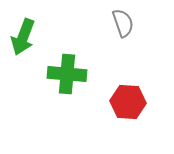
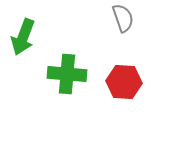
gray semicircle: moved 5 px up
red hexagon: moved 4 px left, 20 px up
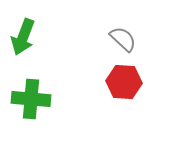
gray semicircle: moved 21 px down; rotated 28 degrees counterclockwise
green cross: moved 36 px left, 25 px down
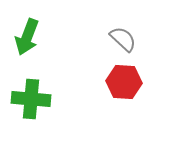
green arrow: moved 4 px right
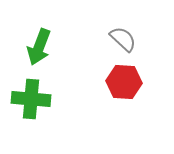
green arrow: moved 12 px right, 10 px down
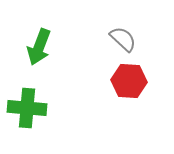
red hexagon: moved 5 px right, 1 px up
green cross: moved 4 px left, 9 px down
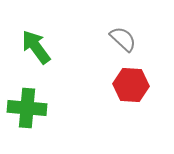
green arrow: moved 3 px left; rotated 123 degrees clockwise
red hexagon: moved 2 px right, 4 px down
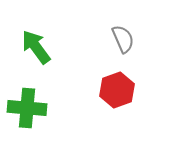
gray semicircle: rotated 24 degrees clockwise
red hexagon: moved 14 px left, 5 px down; rotated 24 degrees counterclockwise
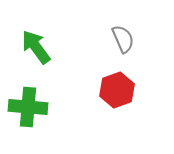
green cross: moved 1 px right, 1 px up
